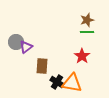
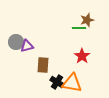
green line: moved 8 px left, 4 px up
purple triangle: moved 1 px right, 1 px up; rotated 24 degrees clockwise
brown rectangle: moved 1 px right, 1 px up
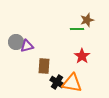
green line: moved 2 px left, 1 px down
brown rectangle: moved 1 px right, 1 px down
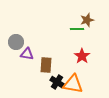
purple triangle: moved 8 px down; rotated 24 degrees clockwise
brown rectangle: moved 2 px right, 1 px up
orange triangle: moved 1 px right, 1 px down
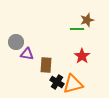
orange triangle: rotated 25 degrees counterclockwise
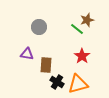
green line: rotated 40 degrees clockwise
gray circle: moved 23 px right, 15 px up
orange triangle: moved 5 px right
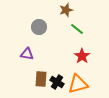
brown star: moved 21 px left, 10 px up
brown rectangle: moved 5 px left, 14 px down
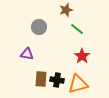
black cross: moved 2 px up; rotated 24 degrees counterclockwise
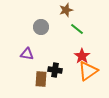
gray circle: moved 2 px right
black cross: moved 2 px left, 10 px up
orange triangle: moved 10 px right, 13 px up; rotated 20 degrees counterclockwise
